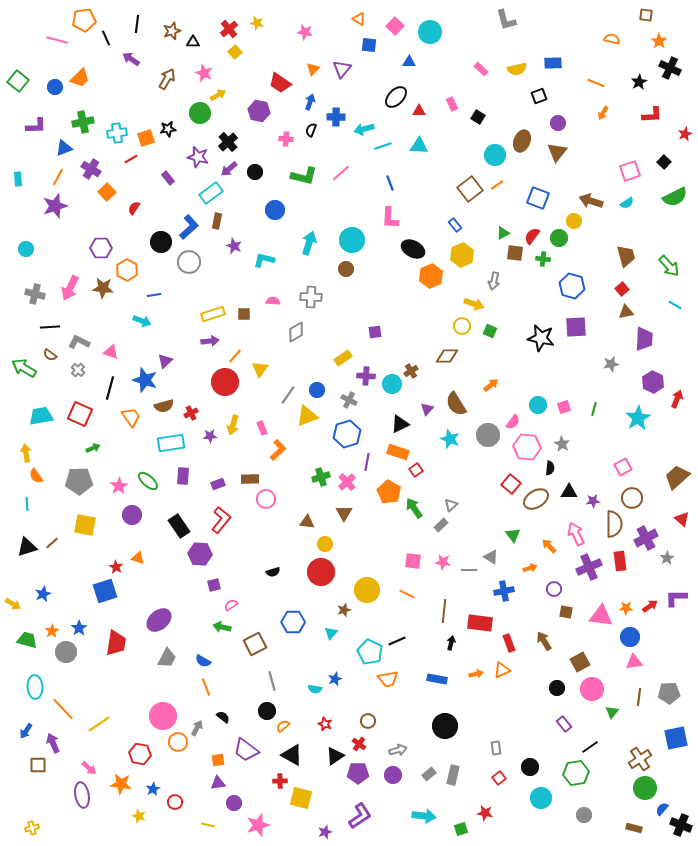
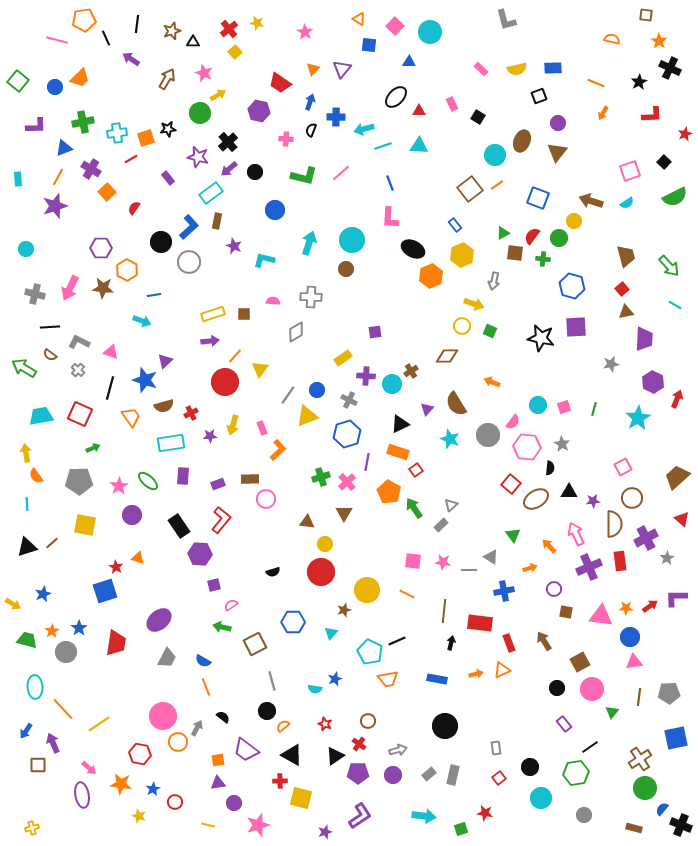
pink star at (305, 32): rotated 21 degrees clockwise
blue rectangle at (553, 63): moved 5 px down
orange arrow at (491, 385): moved 1 px right, 3 px up; rotated 119 degrees counterclockwise
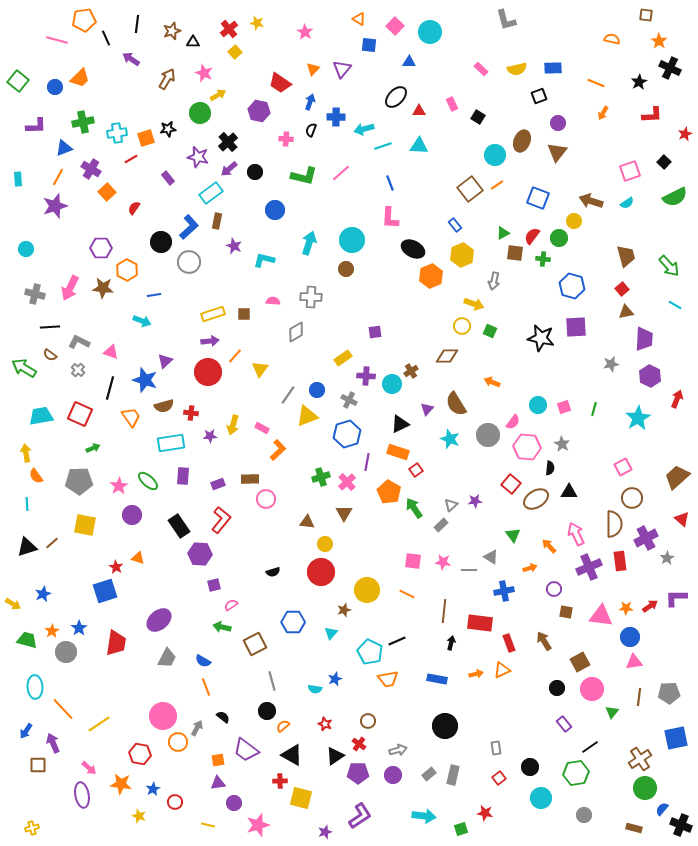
red circle at (225, 382): moved 17 px left, 10 px up
purple hexagon at (653, 382): moved 3 px left, 6 px up
red cross at (191, 413): rotated 32 degrees clockwise
pink rectangle at (262, 428): rotated 40 degrees counterclockwise
purple star at (593, 501): moved 118 px left
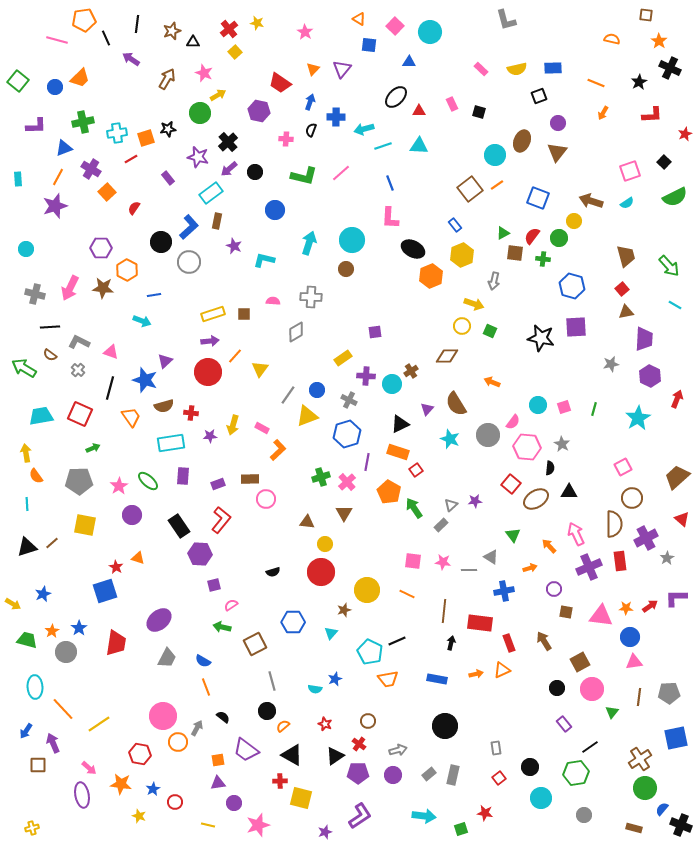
black square at (478, 117): moved 1 px right, 5 px up; rotated 16 degrees counterclockwise
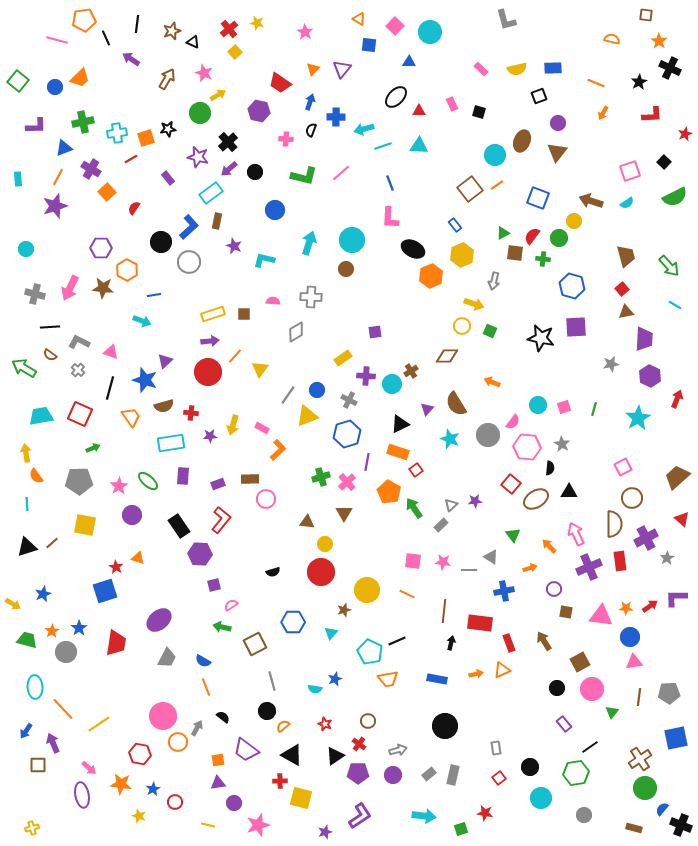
black triangle at (193, 42): rotated 24 degrees clockwise
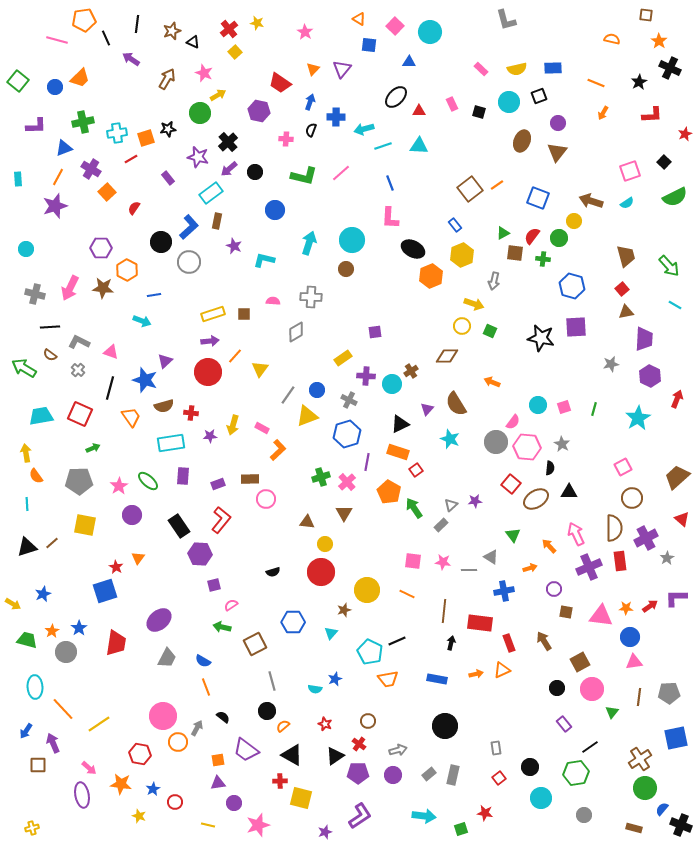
cyan circle at (495, 155): moved 14 px right, 53 px up
gray circle at (488, 435): moved 8 px right, 7 px down
brown semicircle at (614, 524): moved 4 px down
orange triangle at (138, 558): rotated 48 degrees clockwise
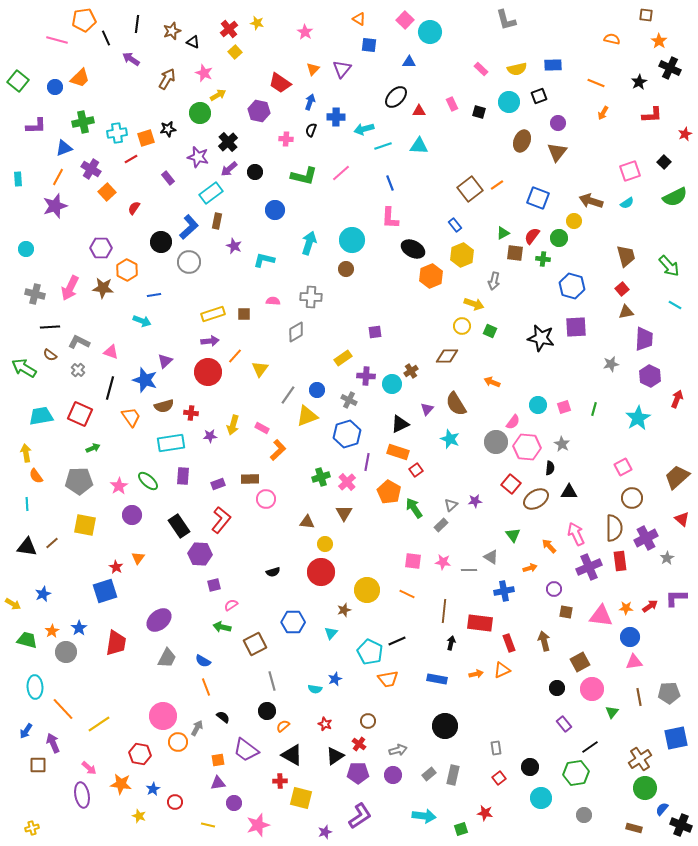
pink square at (395, 26): moved 10 px right, 6 px up
blue rectangle at (553, 68): moved 3 px up
black triangle at (27, 547): rotated 25 degrees clockwise
brown arrow at (544, 641): rotated 18 degrees clockwise
brown line at (639, 697): rotated 18 degrees counterclockwise
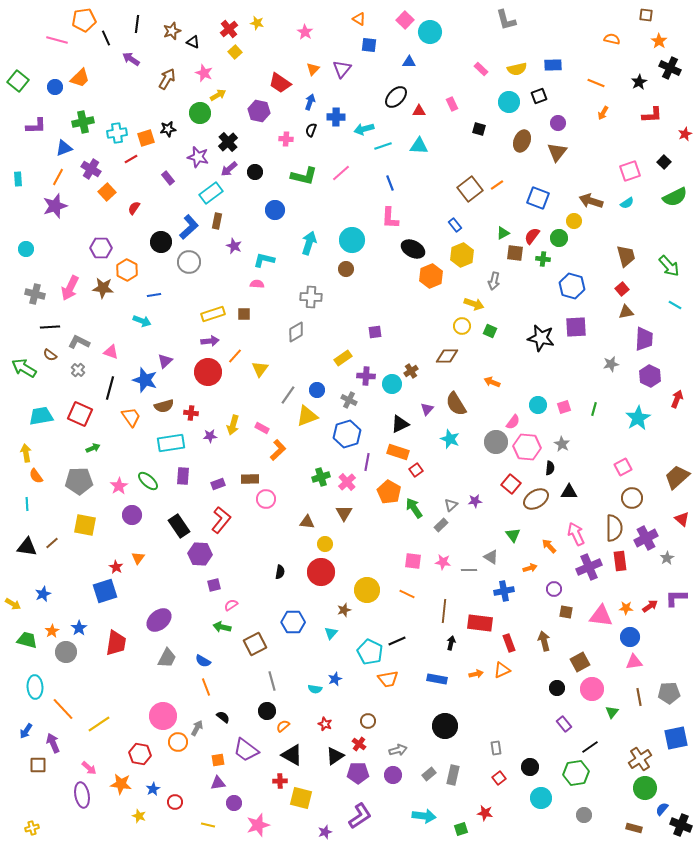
black square at (479, 112): moved 17 px down
pink semicircle at (273, 301): moved 16 px left, 17 px up
black semicircle at (273, 572): moved 7 px right; rotated 64 degrees counterclockwise
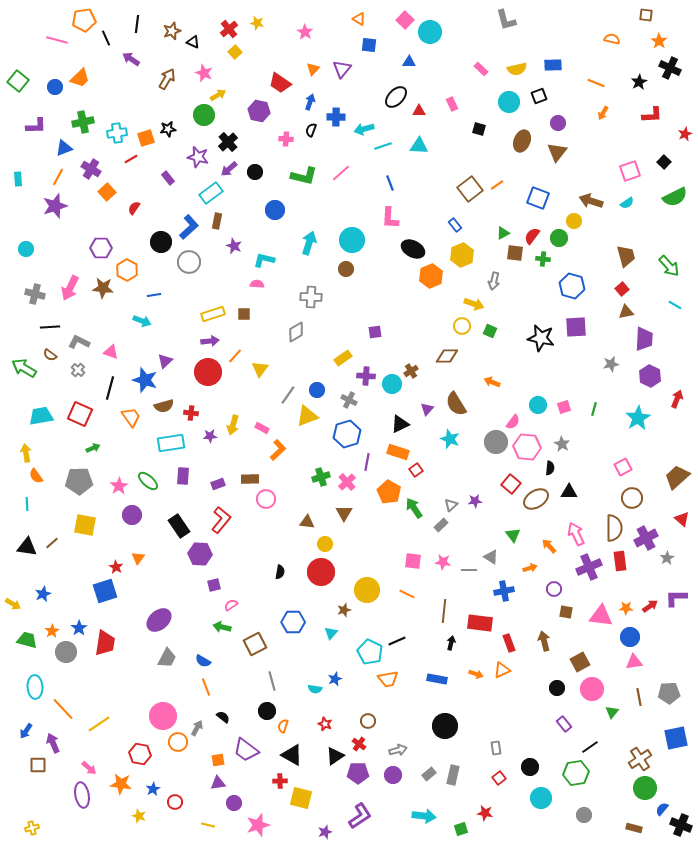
green circle at (200, 113): moved 4 px right, 2 px down
red trapezoid at (116, 643): moved 11 px left
orange arrow at (476, 674): rotated 32 degrees clockwise
orange semicircle at (283, 726): rotated 32 degrees counterclockwise
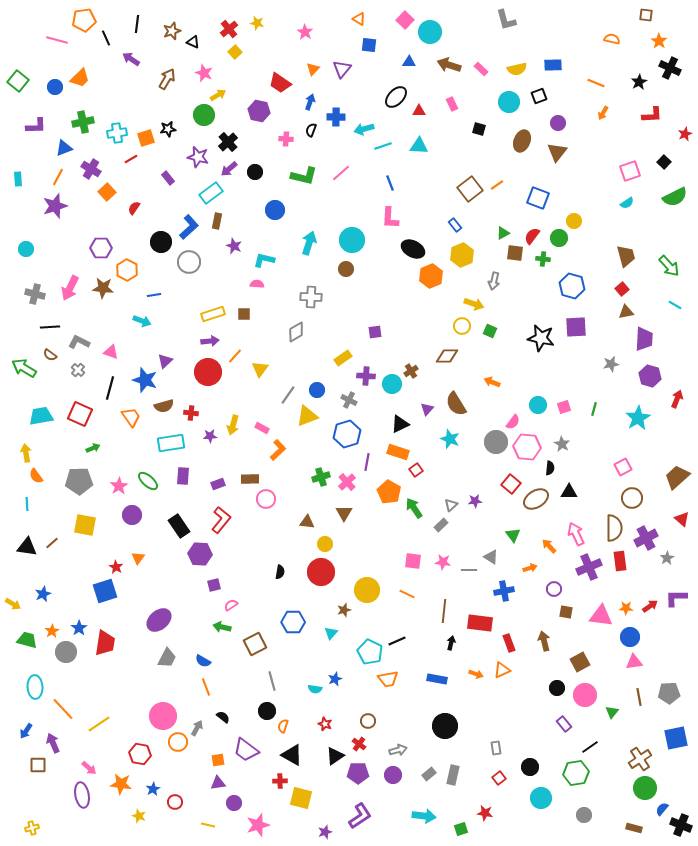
brown arrow at (591, 201): moved 142 px left, 136 px up
purple hexagon at (650, 376): rotated 10 degrees counterclockwise
pink circle at (592, 689): moved 7 px left, 6 px down
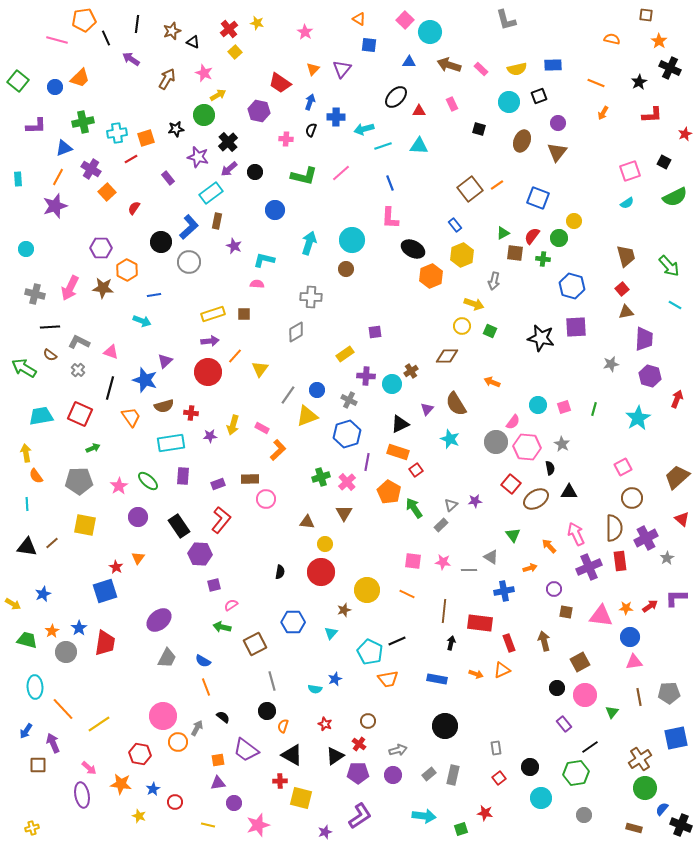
black star at (168, 129): moved 8 px right
black square at (664, 162): rotated 16 degrees counterclockwise
yellow rectangle at (343, 358): moved 2 px right, 4 px up
black semicircle at (550, 468): rotated 16 degrees counterclockwise
purple circle at (132, 515): moved 6 px right, 2 px down
